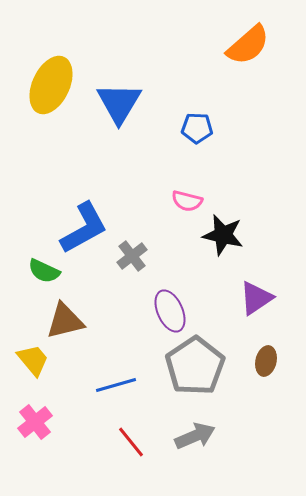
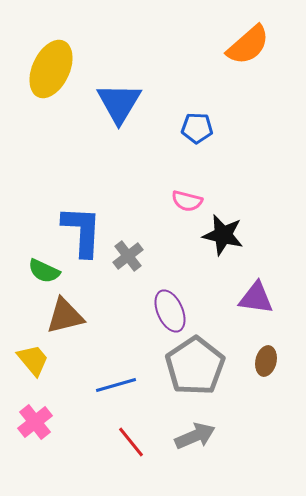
yellow ellipse: moved 16 px up
blue L-shape: moved 2 px left, 3 px down; rotated 58 degrees counterclockwise
gray cross: moved 4 px left
purple triangle: rotated 42 degrees clockwise
brown triangle: moved 5 px up
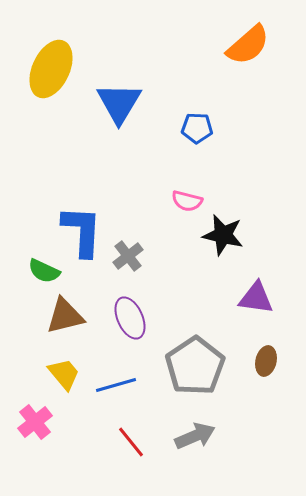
purple ellipse: moved 40 px left, 7 px down
yellow trapezoid: moved 31 px right, 14 px down
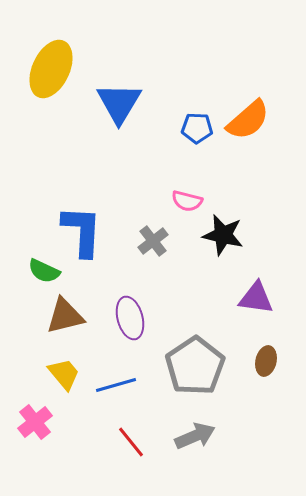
orange semicircle: moved 75 px down
gray cross: moved 25 px right, 15 px up
purple ellipse: rotated 9 degrees clockwise
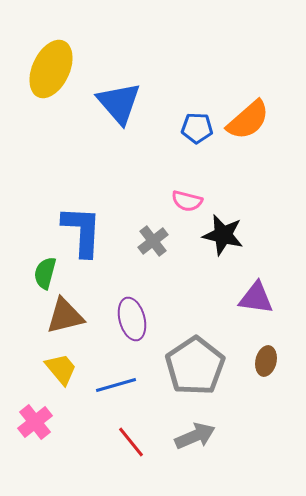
blue triangle: rotated 12 degrees counterclockwise
green semicircle: moved 1 px right, 2 px down; rotated 80 degrees clockwise
purple ellipse: moved 2 px right, 1 px down
yellow trapezoid: moved 3 px left, 5 px up
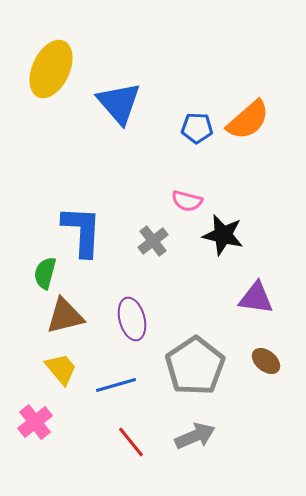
brown ellipse: rotated 64 degrees counterclockwise
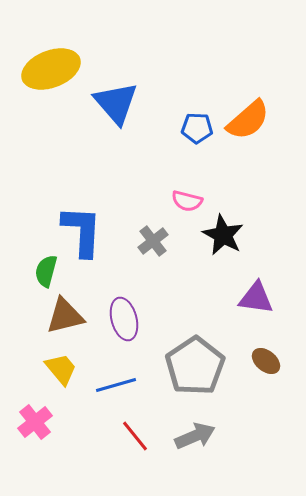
yellow ellipse: rotated 44 degrees clockwise
blue triangle: moved 3 px left
black star: rotated 15 degrees clockwise
green semicircle: moved 1 px right, 2 px up
purple ellipse: moved 8 px left
red line: moved 4 px right, 6 px up
